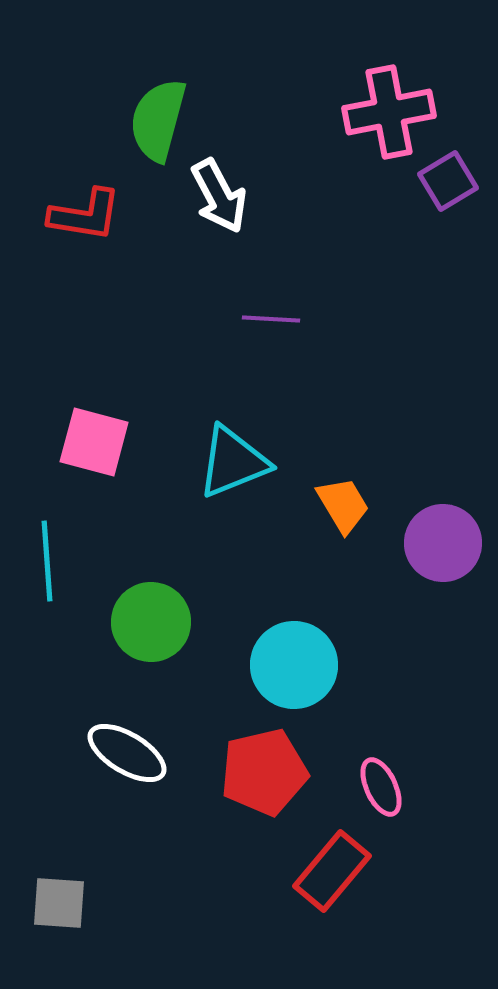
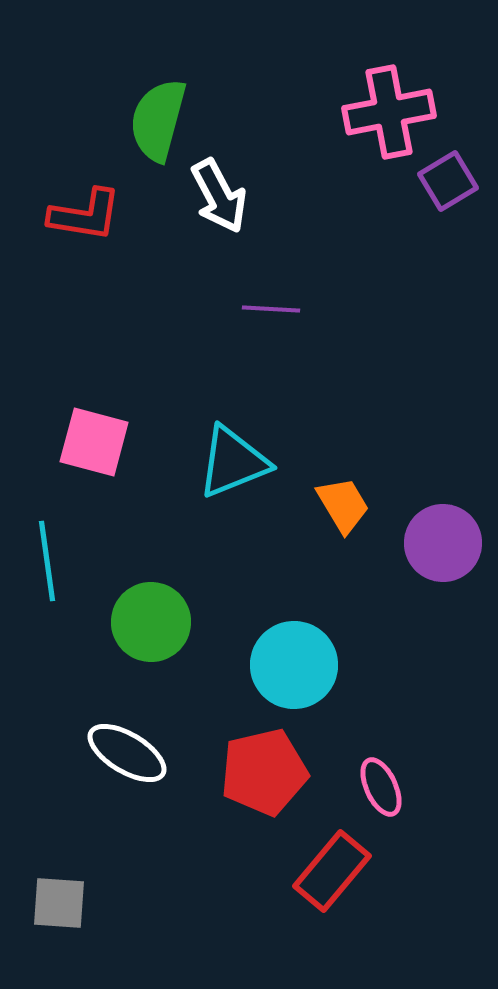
purple line: moved 10 px up
cyan line: rotated 4 degrees counterclockwise
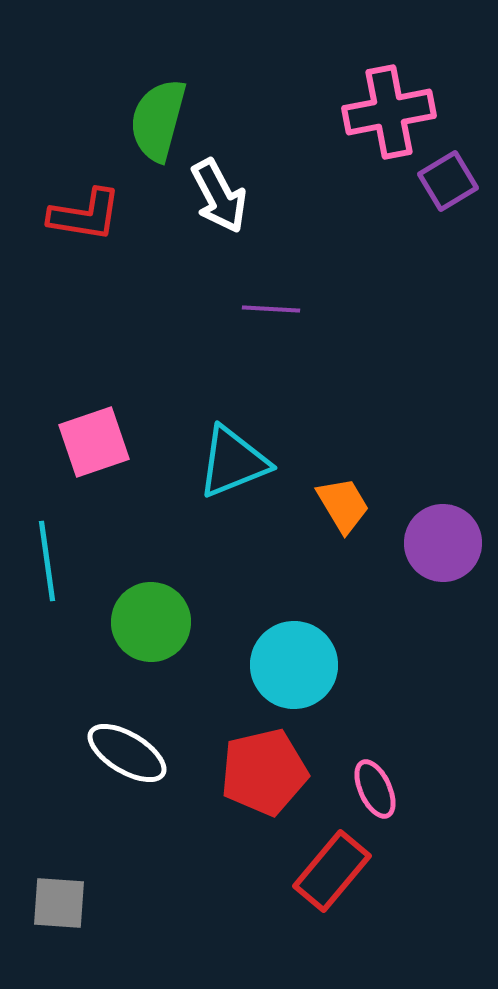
pink square: rotated 34 degrees counterclockwise
pink ellipse: moved 6 px left, 2 px down
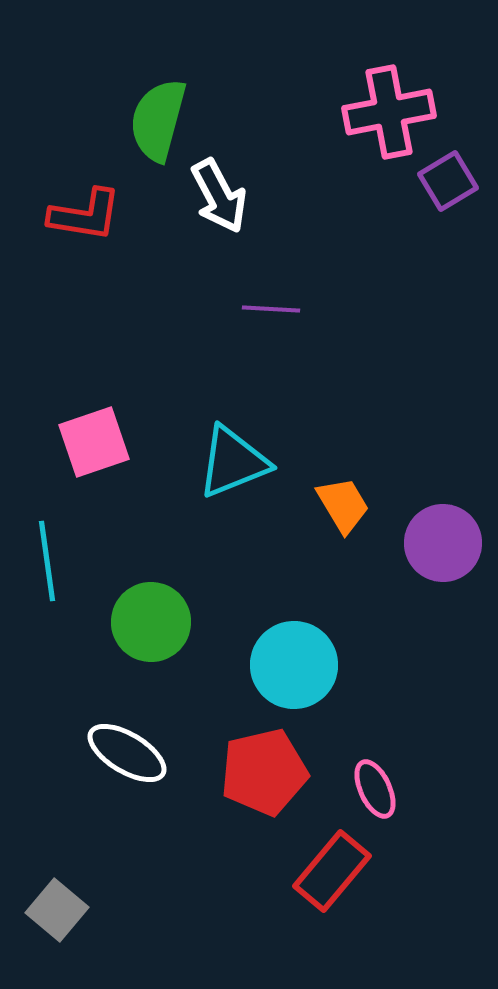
gray square: moved 2 px left, 7 px down; rotated 36 degrees clockwise
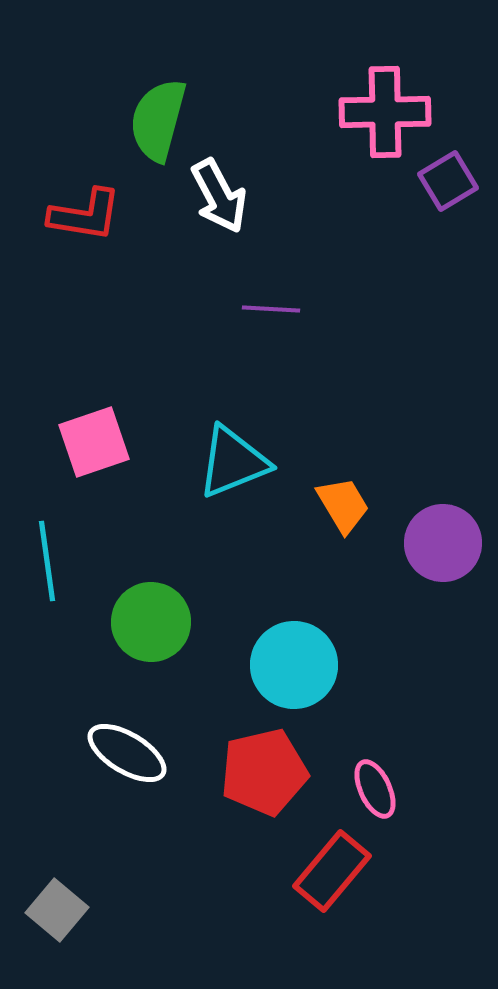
pink cross: moved 4 px left; rotated 10 degrees clockwise
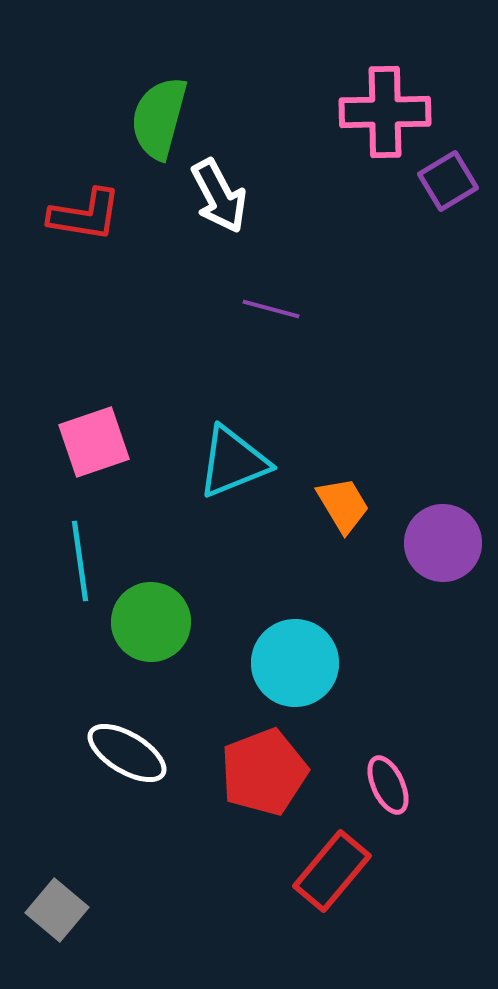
green semicircle: moved 1 px right, 2 px up
purple line: rotated 12 degrees clockwise
cyan line: moved 33 px right
cyan circle: moved 1 px right, 2 px up
red pentagon: rotated 8 degrees counterclockwise
pink ellipse: moved 13 px right, 4 px up
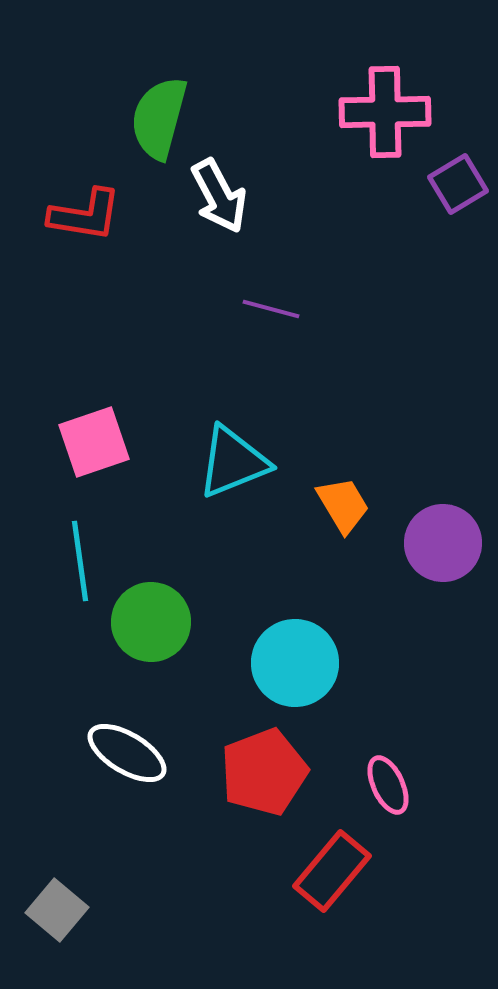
purple square: moved 10 px right, 3 px down
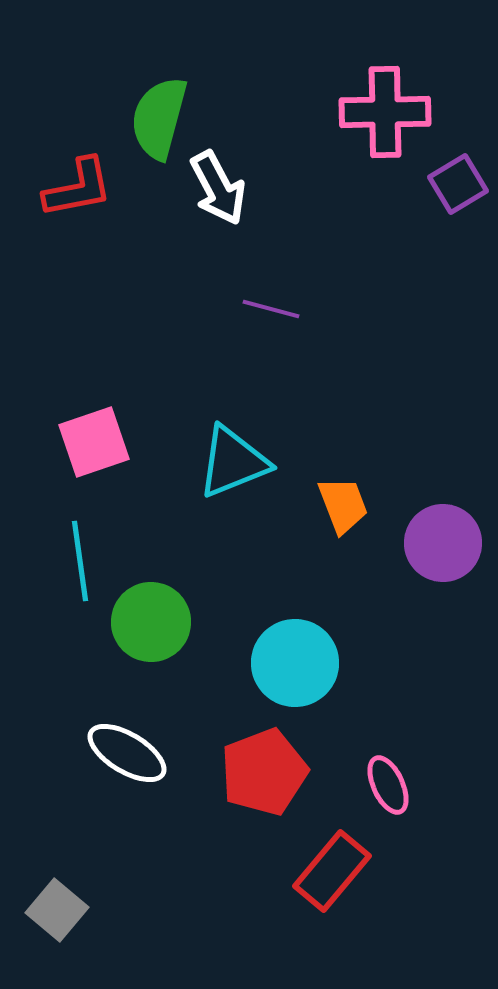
white arrow: moved 1 px left, 8 px up
red L-shape: moved 7 px left, 27 px up; rotated 20 degrees counterclockwise
orange trapezoid: rotated 10 degrees clockwise
